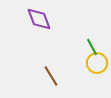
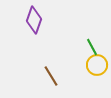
purple diamond: moved 5 px left, 1 px down; rotated 40 degrees clockwise
yellow circle: moved 2 px down
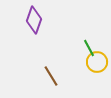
green line: moved 3 px left, 1 px down
yellow circle: moved 3 px up
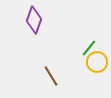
green line: rotated 66 degrees clockwise
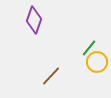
brown line: rotated 75 degrees clockwise
